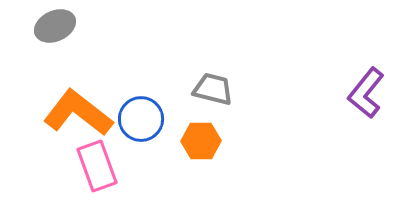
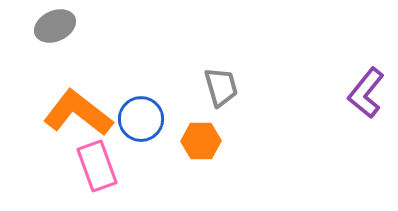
gray trapezoid: moved 8 px right, 2 px up; rotated 60 degrees clockwise
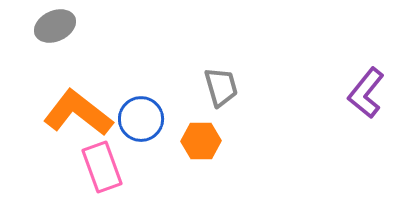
pink rectangle: moved 5 px right, 1 px down
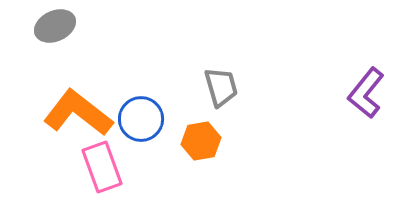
orange hexagon: rotated 9 degrees counterclockwise
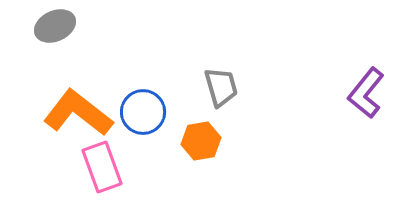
blue circle: moved 2 px right, 7 px up
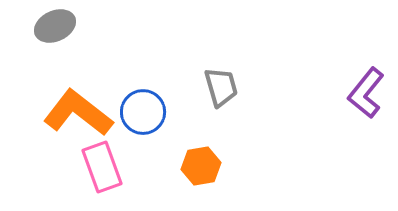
orange hexagon: moved 25 px down
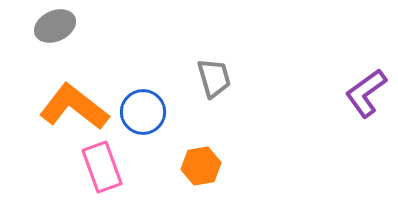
gray trapezoid: moved 7 px left, 9 px up
purple L-shape: rotated 15 degrees clockwise
orange L-shape: moved 4 px left, 6 px up
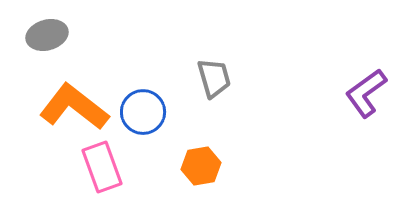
gray ellipse: moved 8 px left, 9 px down; rotated 9 degrees clockwise
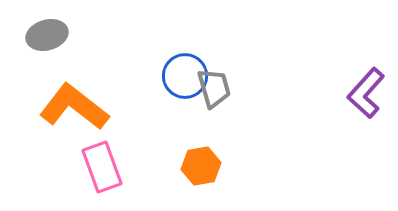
gray trapezoid: moved 10 px down
purple L-shape: rotated 12 degrees counterclockwise
blue circle: moved 42 px right, 36 px up
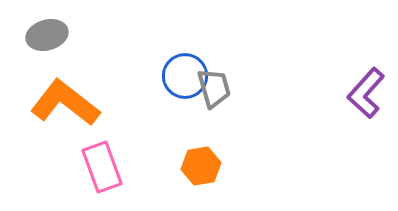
orange L-shape: moved 9 px left, 4 px up
